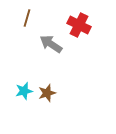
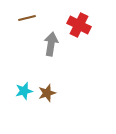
brown line: rotated 60 degrees clockwise
gray arrow: rotated 65 degrees clockwise
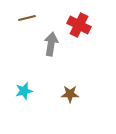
brown star: moved 23 px right, 1 px down; rotated 18 degrees clockwise
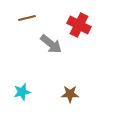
gray arrow: rotated 120 degrees clockwise
cyan star: moved 2 px left, 1 px down
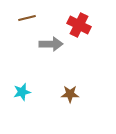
gray arrow: rotated 40 degrees counterclockwise
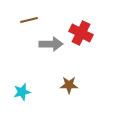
brown line: moved 2 px right, 2 px down
red cross: moved 2 px right, 8 px down
brown star: moved 1 px left, 9 px up
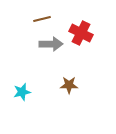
brown line: moved 13 px right, 1 px up
